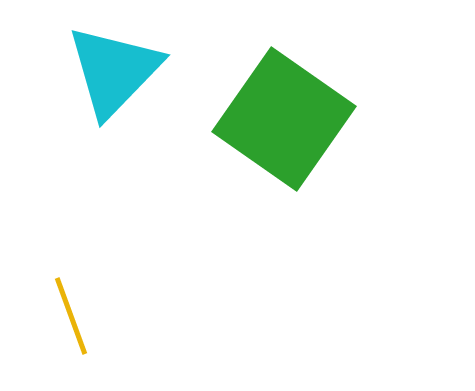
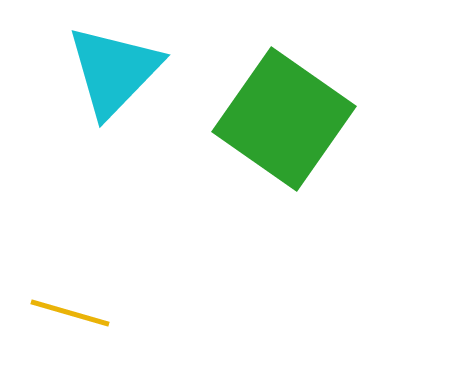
yellow line: moved 1 px left, 3 px up; rotated 54 degrees counterclockwise
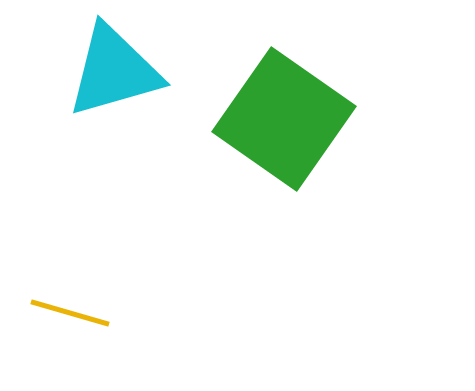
cyan triangle: rotated 30 degrees clockwise
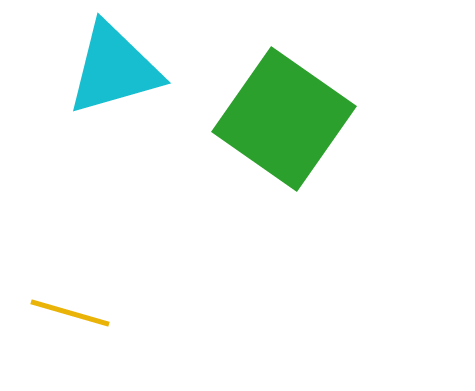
cyan triangle: moved 2 px up
